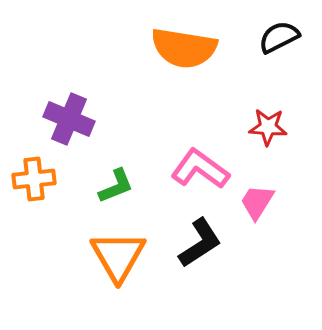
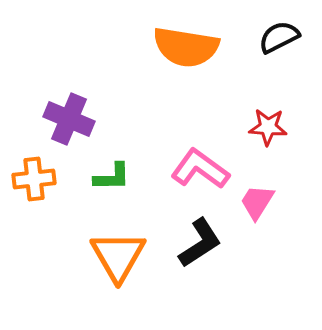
orange semicircle: moved 2 px right, 1 px up
green L-shape: moved 4 px left, 9 px up; rotated 21 degrees clockwise
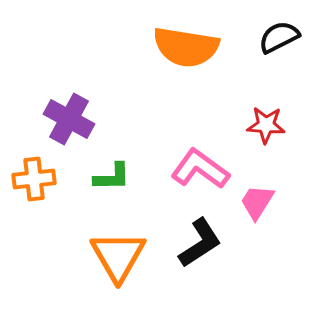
purple cross: rotated 6 degrees clockwise
red star: moved 2 px left, 2 px up
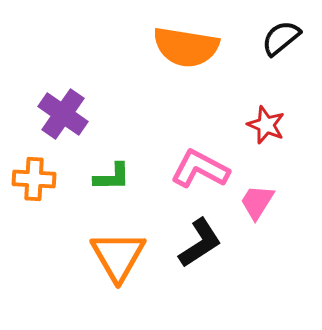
black semicircle: moved 2 px right, 1 px down; rotated 12 degrees counterclockwise
purple cross: moved 6 px left, 5 px up; rotated 6 degrees clockwise
red star: rotated 18 degrees clockwise
pink L-shape: rotated 8 degrees counterclockwise
orange cross: rotated 9 degrees clockwise
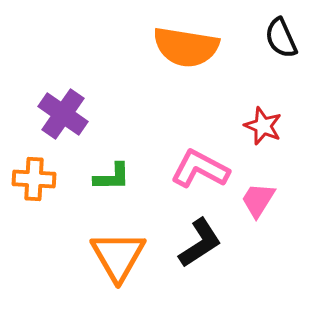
black semicircle: rotated 75 degrees counterclockwise
red star: moved 3 px left, 1 px down
pink trapezoid: moved 1 px right, 2 px up
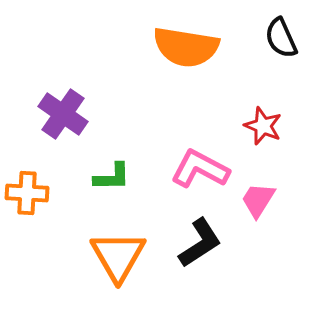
orange cross: moved 7 px left, 14 px down
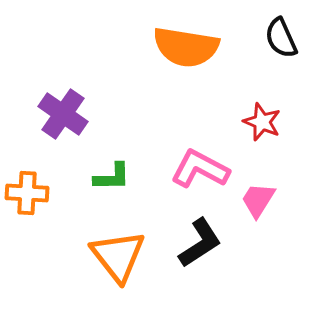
red star: moved 1 px left, 4 px up
orange triangle: rotated 8 degrees counterclockwise
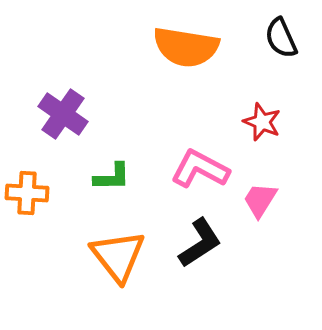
pink trapezoid: moved 2 px right
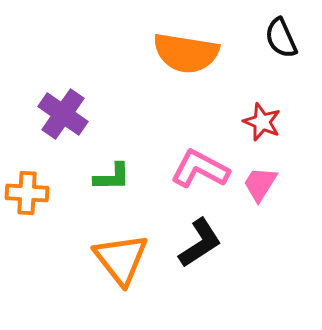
orange semicircle: moved 6 px down
pink trapezoid: moved 16 px up
orange triangle: moved 3 px right, 3 px down
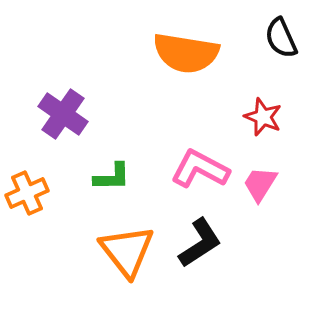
red star: moved 1 px right, 5 px up
orange cross: rotated 27 degrees counterclockwise
orange triangle: moved 6 px right, 8 px up
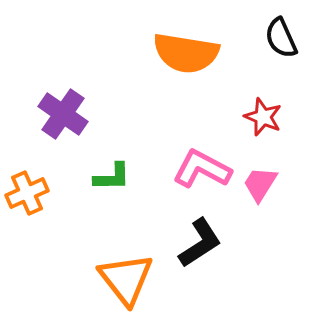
pink L-shape: moved 2 px right
orange triangle: moved 1 px left, 28 px down
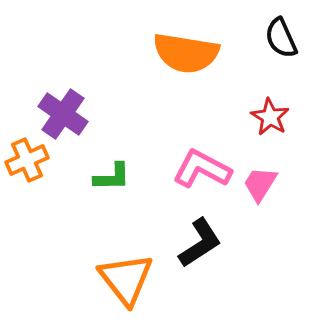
red star: moved 7 px right; rotated 9 degrees clockwise
orange cross: moved 33 px up
